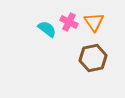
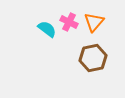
orange triangle: rotated 15 degrees clockwise
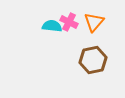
cyan semicircle: moved 5 px right, 3 px up; rotated 30 degrees counterclockwise
brown hexagon: moved 2 px down
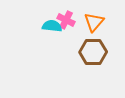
pink cross: moved 3 px left, 2 px up
brown hexagon: moved 8 px up; rotated 12 degrees clockwise
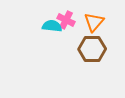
brown hexagon: moved 1 px left, 3 px up
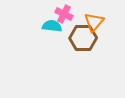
pink cross: moved 2 px left, 6 px up
brown hexagon: moved 9 px left, 11 px up
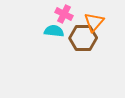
cyan semicircle: moved 2 px right, 5 px down
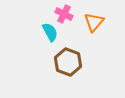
cyan semicircle: moved 4 px left, 1 px down; rotated 54 degrees clockwise
brown hexagon: moved 15 px left, 24 px down; rotated 20 degrees clockwise
